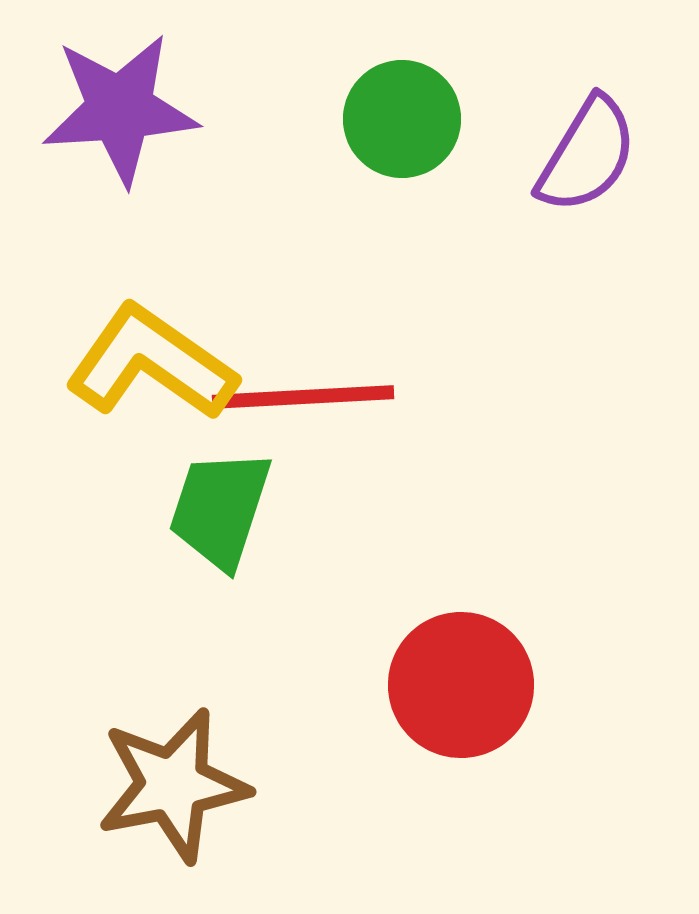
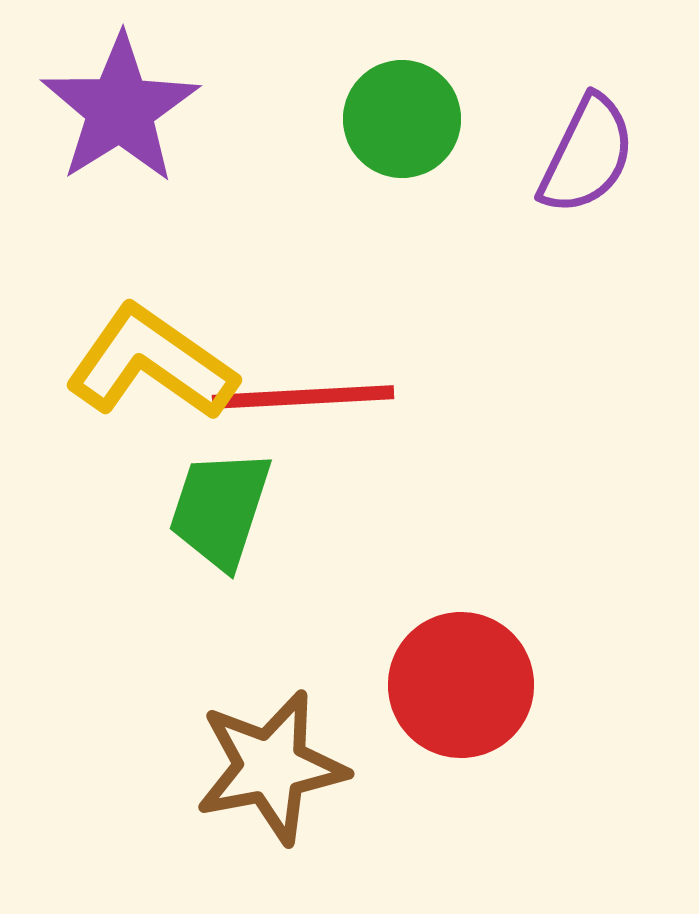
purple star: rotated 28 degrees counterclockwise
purple semicircle: rotated 5 degrees counterclockwise
brown star: moved 98 px right, 18 px up
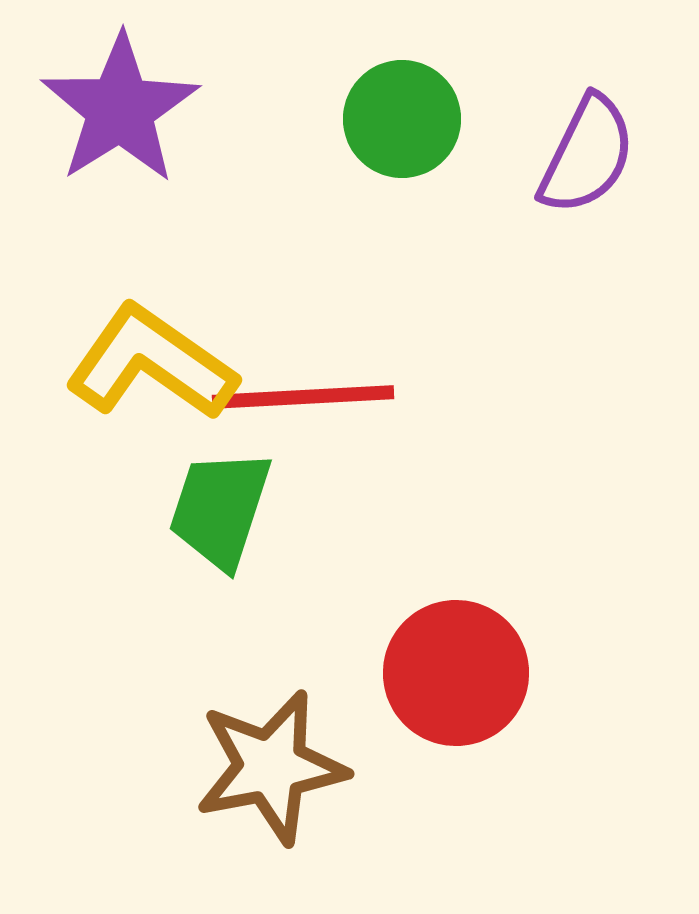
red circle: moved 5 px left, 12 px up
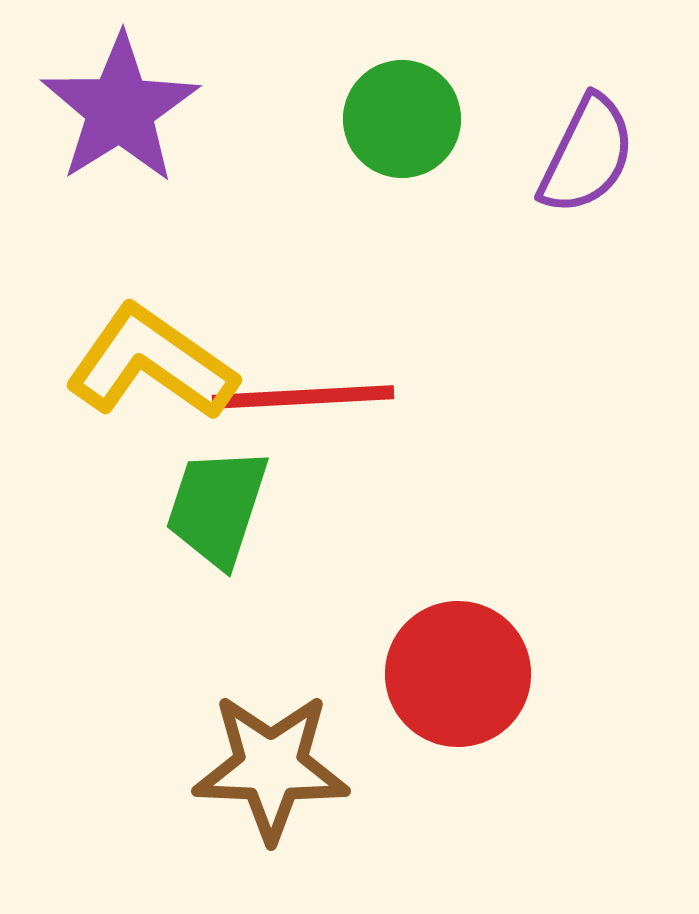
green trapezoid: moved 3 px left, 2 px up
red circle: moved 2 px right, 1 px down
brown star: rotated 13 degrees clockwise
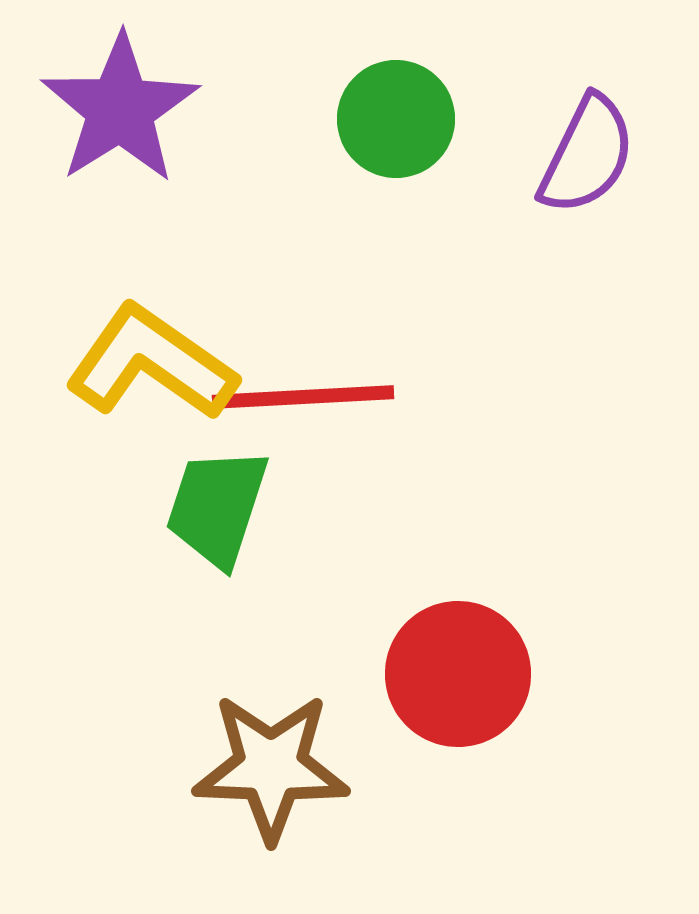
green circle: moved 6 px left
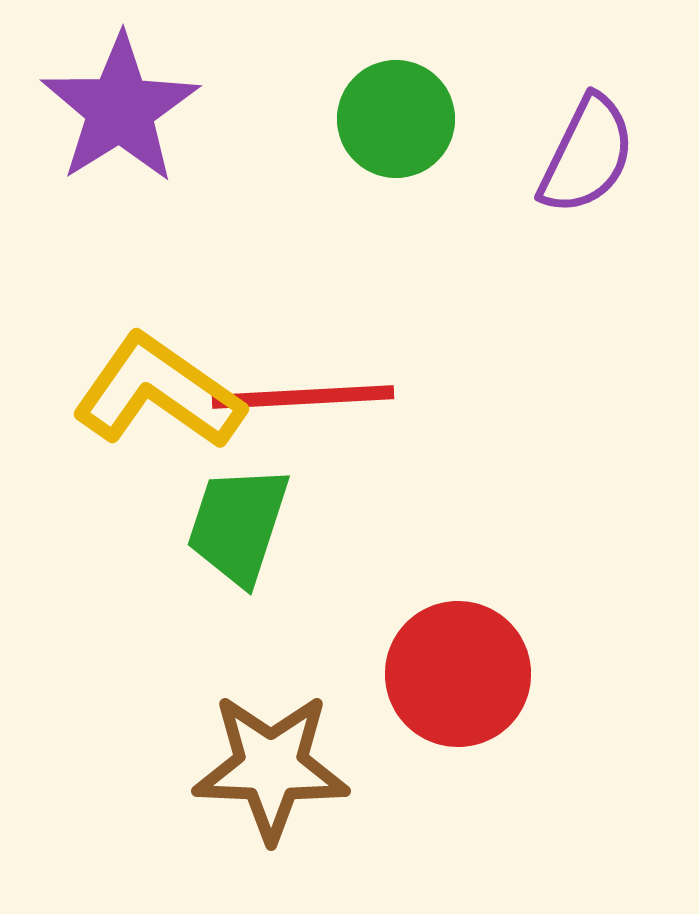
yellow L-shape: moved 7 px right, 29 px down
green trapezoid: moved 21 px right, 18 px down
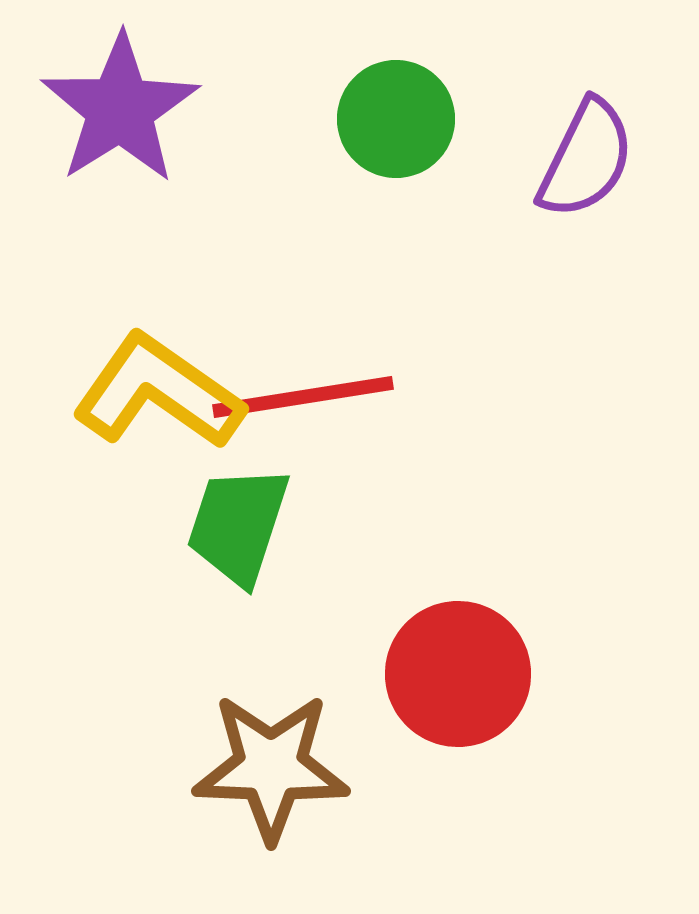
purple semicircle: moved 1 px left, 4 px down
red line: rotated 6 degrees counterclockwise
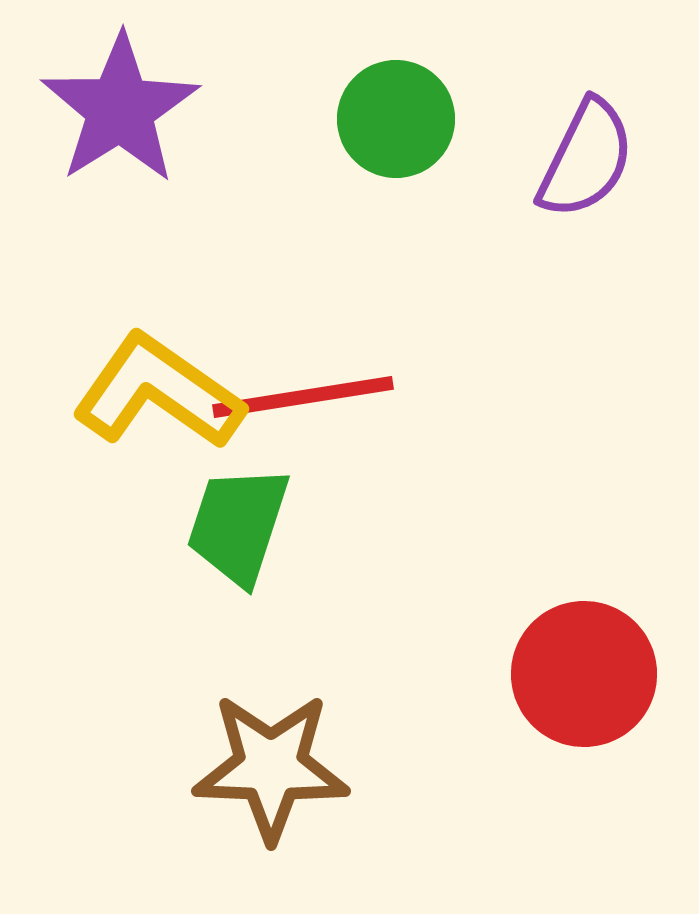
red circle: moved 126 px right
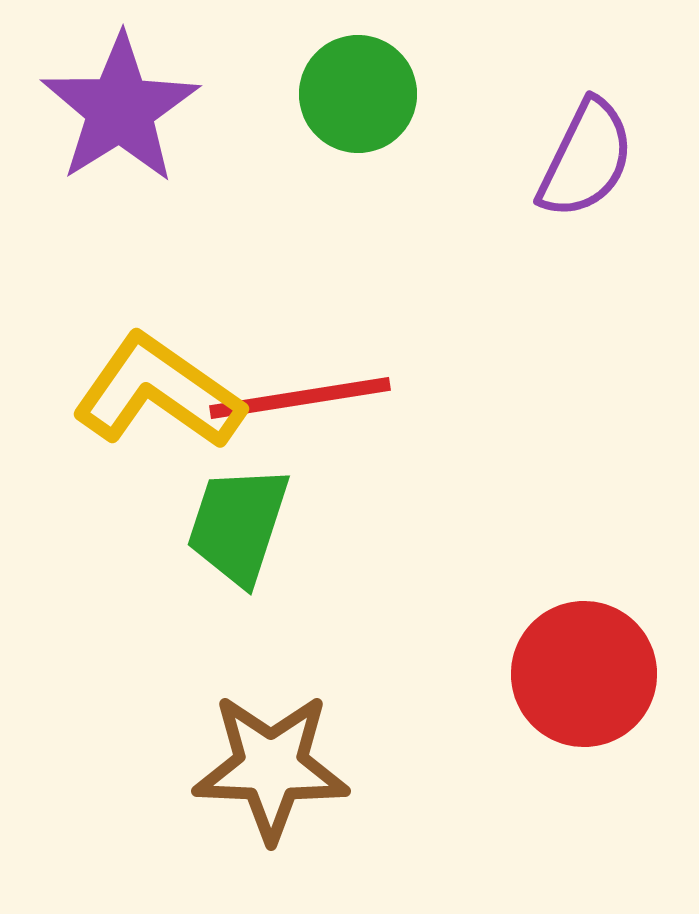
green circle: moved 38 px left, 25 px up
red line: moved 3 px left, 1 px down
